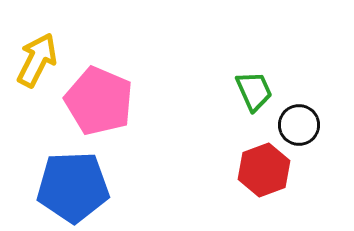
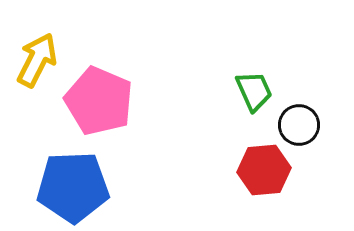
red hexagon: rotated 15 degrees clockwise
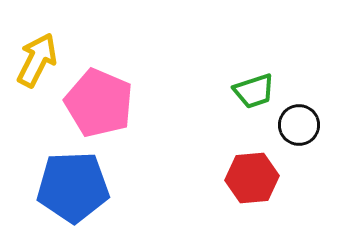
green trapezoid: rotated 96 degrees clockwise
pink pentagon: moved 2 px down
red hexagon: moved 12 px left, 8 px down
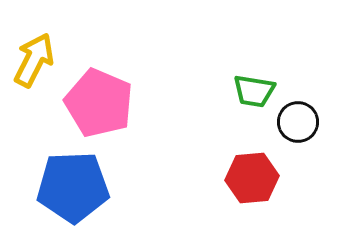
yellow arrow: moved 3 px left
green trapezoid: rotated 27 degrees clockwise
black circle: moved 1 px left, 3 px up
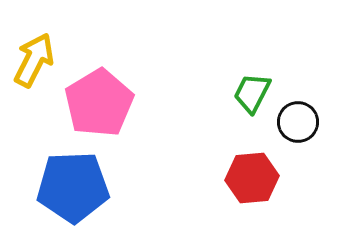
green trapezoid: moved 2 px left, 2 px down; rotated 108 degrees clockwise
pink pentagon: rotated 18 degrees clockwise
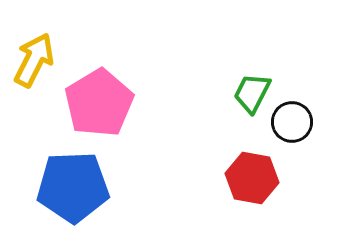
black circle: moved 6 px left
red hexagon: rotated 15 degrees clockwise
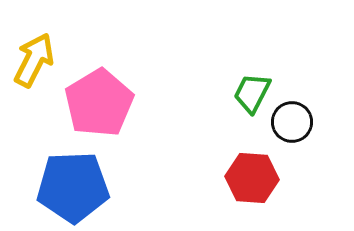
red hexagon: rotated 6 degrees counterclockwise
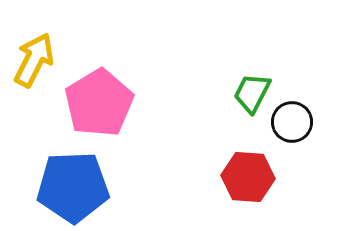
red hexagon: moved 4 px left, 1 px up
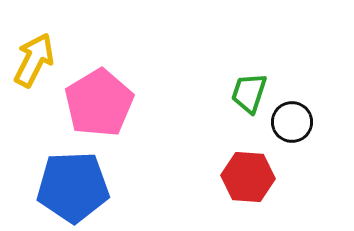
green trapezoid: moved 3 px left; rotated 9 degrees counterclockwise
